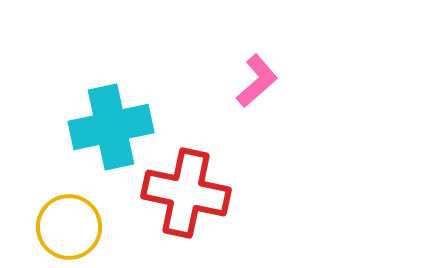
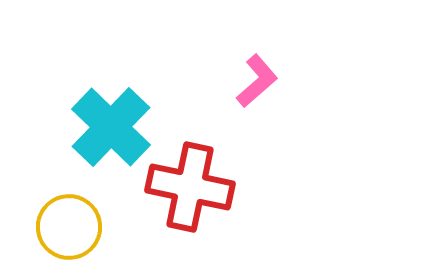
cyan cross: rotated 34 degrees counterclockwise
red cross: moved 4 px right, 6 px up
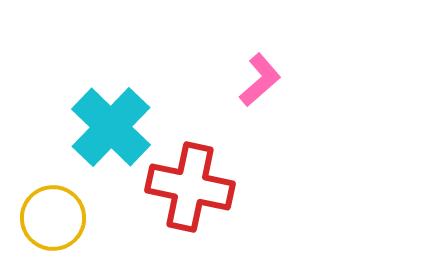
pink L-shape: moved 3 px right, 1 px up
yellow circle: moved 16 px left, 9 px up
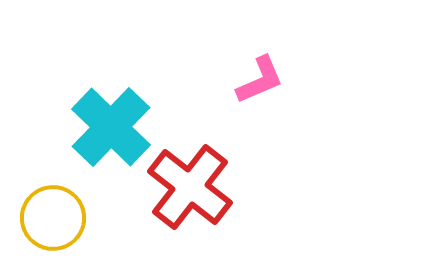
pink L-shape: rotated 18 degrees clockwise
red cross: rotated 26 degrees clockwise
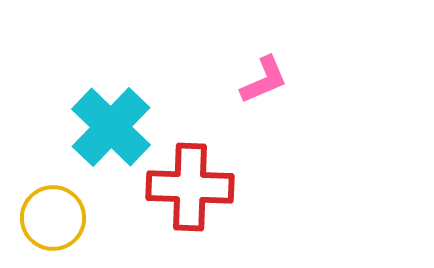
pink L-shape: moved 4 px right
red cross: rotated 36 degrees counterclockwise
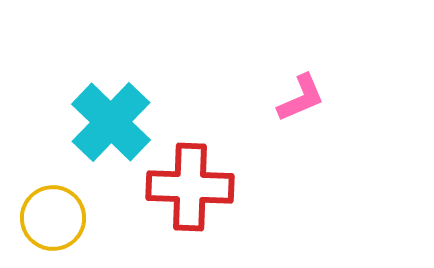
pink L-shape: moved 37 px right, 18 px down
cyan cross: moved 5 px up
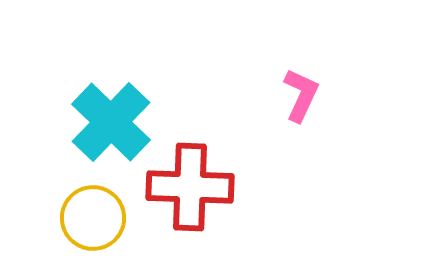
pink L-shape: moved 3 px up; rotated 42 degrees counterclockwise
yellow circle: moved 40 px right
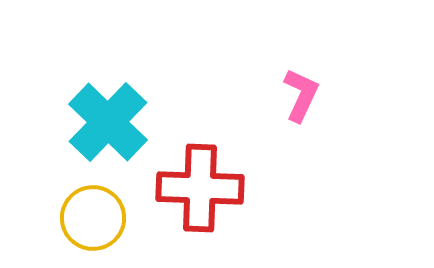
cyan cross: moved 3 px left
red cross: moved 10 px right, 1 px down
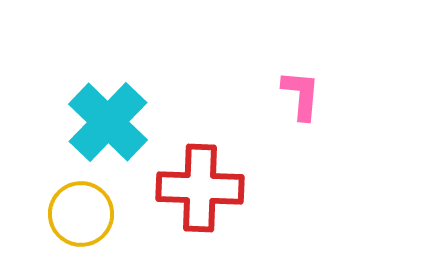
pink L-shape: rotated 20 degrees counterclockwise
yellow circle: moved 12 px left, 4 px up
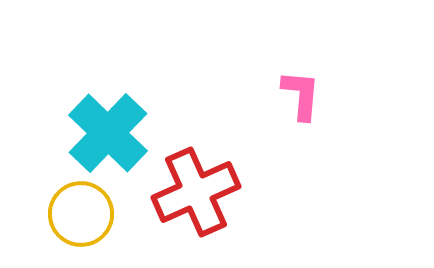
cyan cross: moved 11 px down
red cross: moved 4 px left, 4 px down; rotated 26 degrees counterclockwise
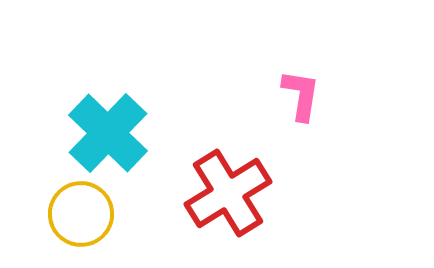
pink L-shape: rotated 4 degrees clockwise
red cross: moved 32 px right, 1 px down; rotated 8 degrees counterclockwise
